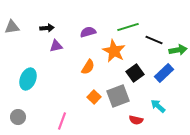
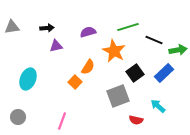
orange square: moved 19 px left, 15 px up
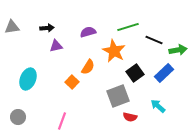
orange square: moved 3 px left
red semicircle: moved 6 px left, 3 px up
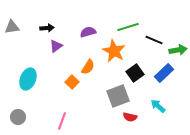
purple triangle: rotated 24 degrees counterclockwise
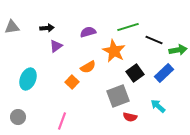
orange semicircle: rotated 28 degrees clockwise
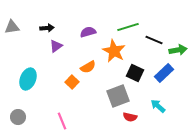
black square: rotated 30 degrees counterclockwise
pink line: rotated 42 degrees counterclockwise
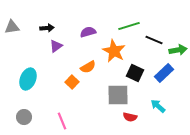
green line: moved 1 px right, 1 px up
gray square: moved 1 px up; rotated 20 degrees clockwise
gray circle: moved 6 px right
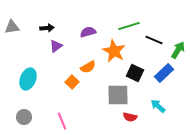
green arrow: rotated 48 degrees counterclockwise
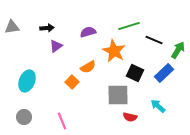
cyan ellipse: moved 1 px left, 2 px down
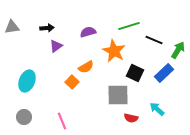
orange semicircle: moved 2 px left
cyan arrow: moved 1 px left, 3 px down
red semicircle: moved 1 px right, 1 px down
